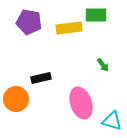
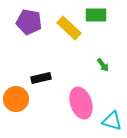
yellow rectangle: rotated 50 degrees clockwise
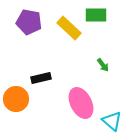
pink ellipse: rotated 8 degrees counterclockwise
cyan triangle: rotated 25 degrees clockwise
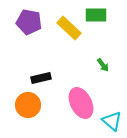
orange circle: moved 12 px right, 6 px down
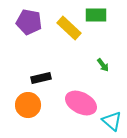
pink ellipse: rotated 36 degrees counterclockwise
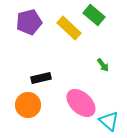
green rectangle: moved 2 px left; rotated 40 degrees clockwise
purple pentagon: rotated 25 degrees counterclockwise
pink ellipse: rotated 16 degrees clockwise
cyan triangle: moved 3 px left
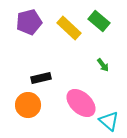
green rectangle: moved 5 px right, 6 px down
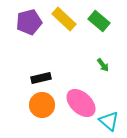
yellow rectangle: moved 5 px left, 9 px up
orange circle: moved 14 px right
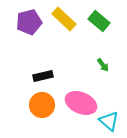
black rectangle: moved 2 px right, 2 px up
pink ellipse: rotated 20 degrees counterclockwise
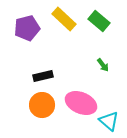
purple pentagon: moved 2 px left, 6 px down
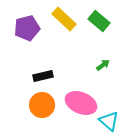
green arrow: rotated 88 degrees counterclockwise
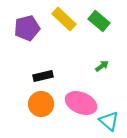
green arrow: moved 1 px left, 1 px down
orange circle: moved 1 px left, 1 px up
